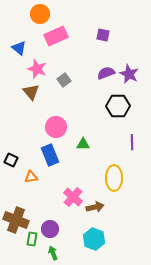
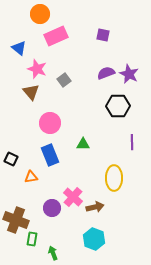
pink circle: moved 6 px left, 4 px up
black square: moved 1 px up
purple circle: moved 2 px right, 21 px up
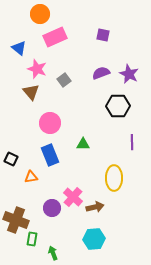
pink rectangle: moved 1 px left, 1 px down
purple semicircle: moved 5 px left
cyan hexagon: rotated 25 degrees counterclockwise
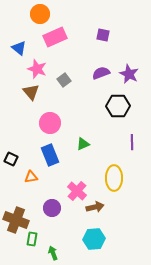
green triangle: rotated 24 degrees counterclockwise
pink cross: moved 4 px right, 6 px up
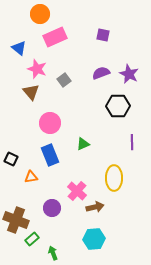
green rectangle: rotated 40 degrees clockwise
